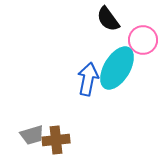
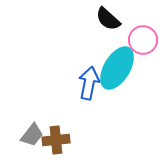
black semicircle: rotated 12 degrees counterclockwise
blue arrow: moved 1 px right, 4 px down
gray trapezoid: rotated 35 degrees counterclockwise
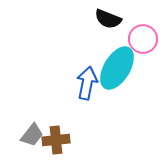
black semicircle: rotated 20 degrees counterclockwise
pink circle: moved 1 px up
blue arrow: moved 2 px left
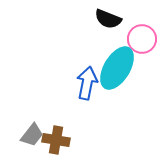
pink circle: moved 1 px left
brown cross: rotated 16 degrees clockwise
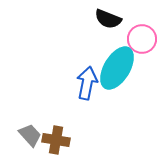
gray trapezoid: moved 2 px left; rotated 80 degrees counterclockwise
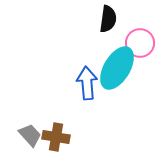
black semicircle: rotated 104 degrees counterclockwise
pink circle: moved 2 px left, 4 px down
blue arrow: rotated 16 degrees counterclockwise
brown cross: moved 3 px up
